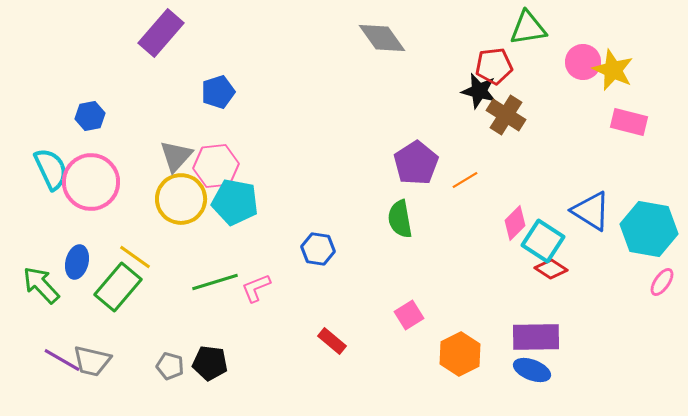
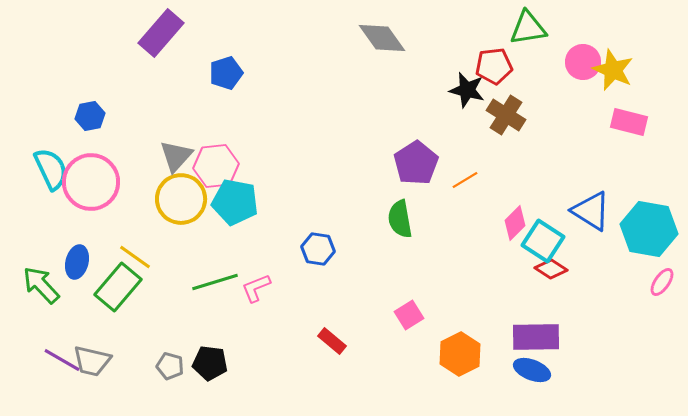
black star at (479, 91): moved 12 px left, 1 px up
blue pentagon at (218, 92): moved 8 px right, 19 px up
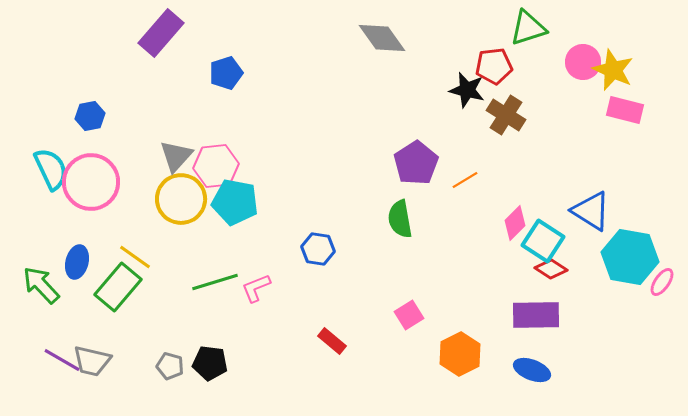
green triangle at (528, 28): rotated 9 degrees counterclockwise
pink rectangle at (629, 122): moved 4 px left, 12 px up
cyan hexagon at (649, 229): moved 19 px left, 28 px down
purple rectangle at (536, 337): moved 22 px up
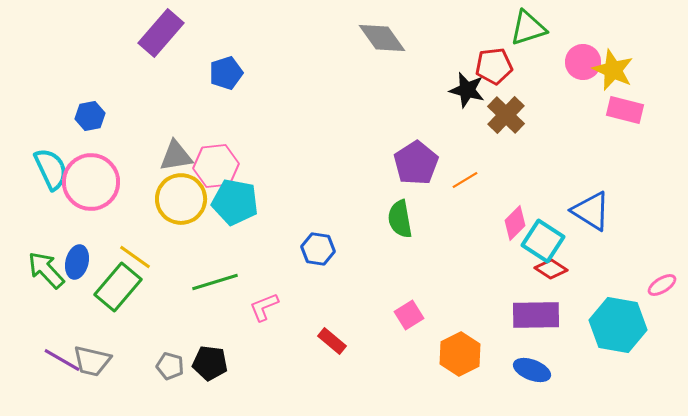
brown cross at (506, 115): rotated 12 degrees clockwise
gray triangle at (176, 156): rotated 39 degrees clockwise
cyan hexagon at (630, 257): moved 12 px left, 68 px down
pink ellipse at (662, 282): moved 3 px down; rotated 24 degrees clockwise
green arrow at (41, 285): moved 5 px right, 15 px up
pink L-shape at (256, 288): moved 8 px right, 19 px down
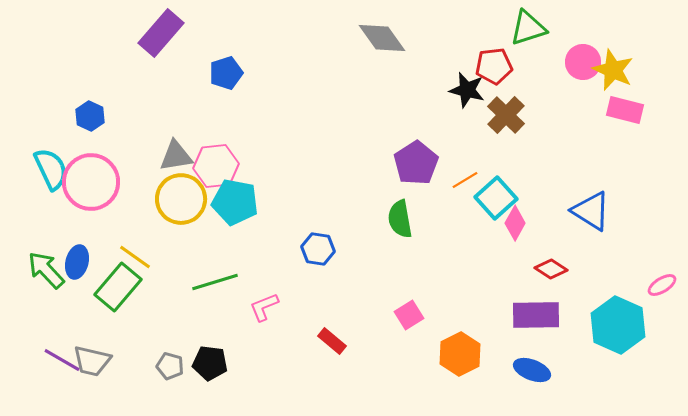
blue hexagon at (90, 116): rotated 24 degrees counterclockwise
pink diamond at (515, 223): rotated 16 degrees counterclockwise
cyan square at (543, 241): moved 47 px left, 43 px up; rotated 15 degrees clockwise
cyan hexagon at (618, 325): rotated 14 degrees clockwise
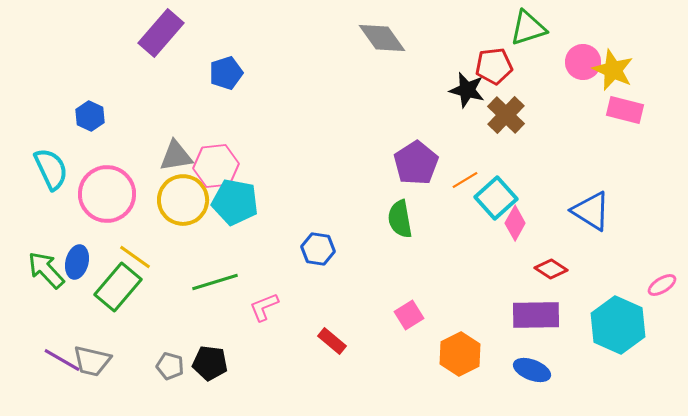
pink circle at (91, 182): moved 16 px right, 12 px down
yellow circle at (181, 199): moved 2 px right, 1 px down
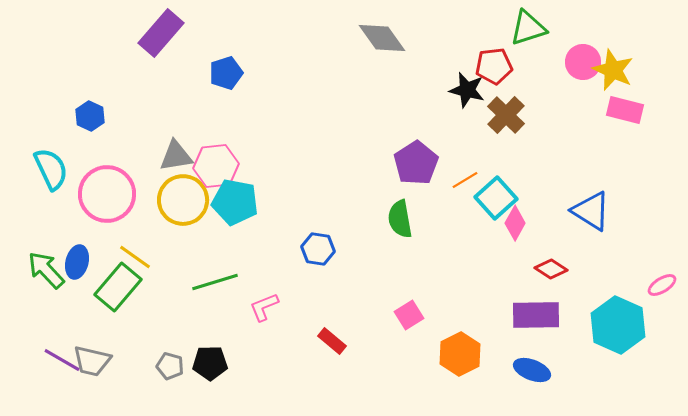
black pentagon at (210, 363): rotated 8 degrees counterclockwise
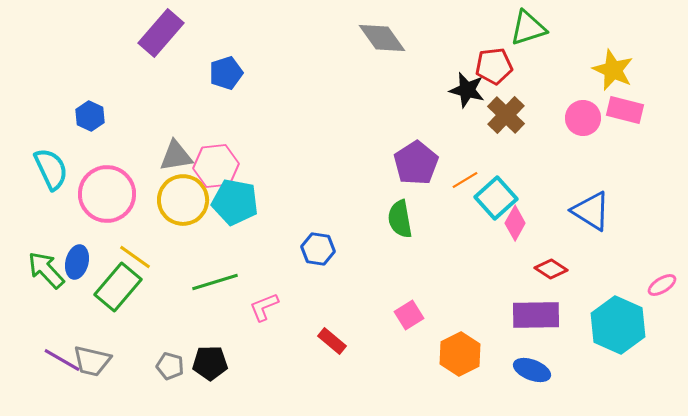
pink circle at (583, 62): moved 56 px down
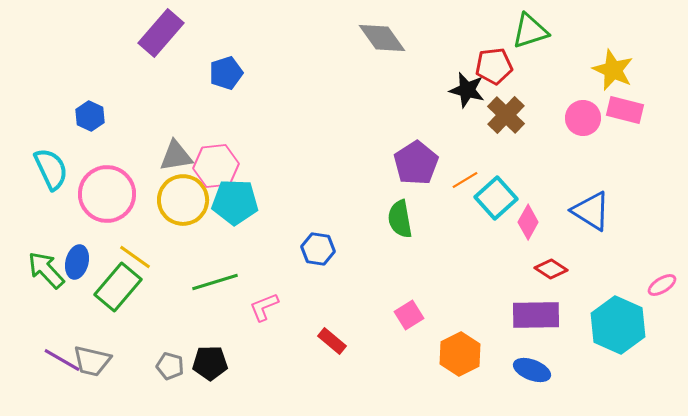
green triangle at (528, 28): moved 2 px right, 3 px down
cyan pentagon at (235, 202): rotated 9 degrees counterclockwise
pink diamond at (515, 223): moved 13 px right, 1 px up
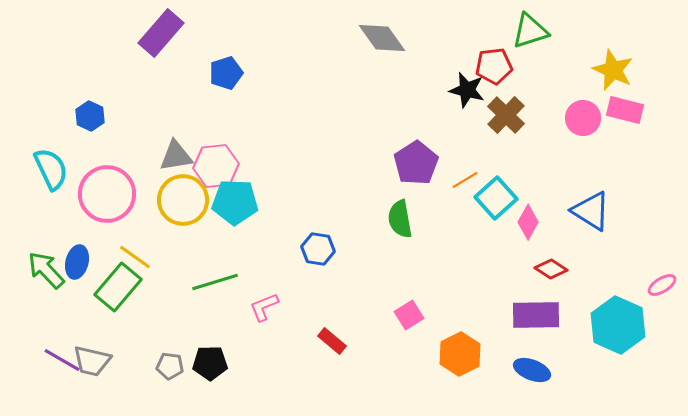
gray pentagon at (170, 366): rotated 8 degrees counterclockwise
